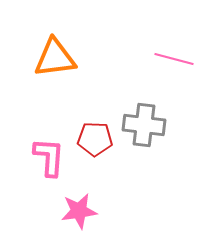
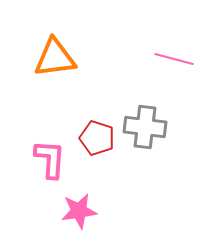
gray cross: moved 1 px right, 2 px down
red pentagon: moved 2 px right, 1 px up; rotated 16 degrees clockwise
pink L-shape: moved 1 px right, 2 px down
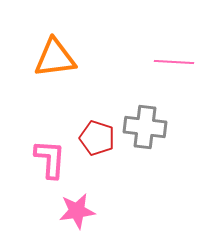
pink line: moved 3 px down; rotated 12 degrees counterclockwise
pink star: moved 2 px left
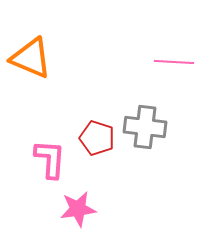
orange triangle: moved 24 px left; rotated 30 degrees clockwise
pink star: moved 1 px right, 2 px up
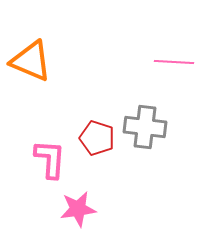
orange triangle: moved 3 px down
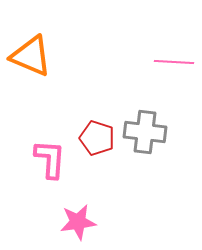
orange triangle: moved 5 px up
gray cross: moved 5 px down
pink star: moved 13 px down
